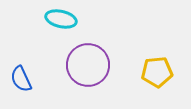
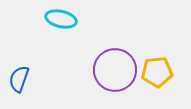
purple circle: moved 27 px right, 5 px down
blue semicircle: moved 2 px left; rotated 44 degrees clockwise
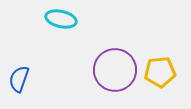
yellow pentagon: moved 3 px right
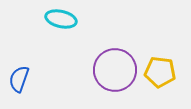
yellow pentagon: rotated 12 degrees clockwise
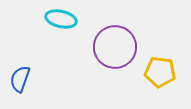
purple circle: moved 23 px up
blue semicircle: moved 1 px right
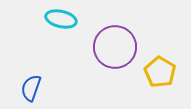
yellow pentagon: rotated 24 degrees clockwise
blue semicircle: moved 11 px right, 9 px down
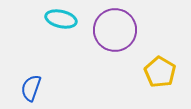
purple circle: moved 17 px up
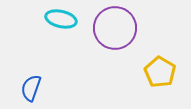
purple circle: moved 2 px up
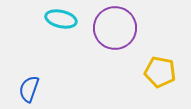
yellow pentagon: rotated 20 degrees counterclockwise
blue semicircle: moved 2 px left, 1 px down
